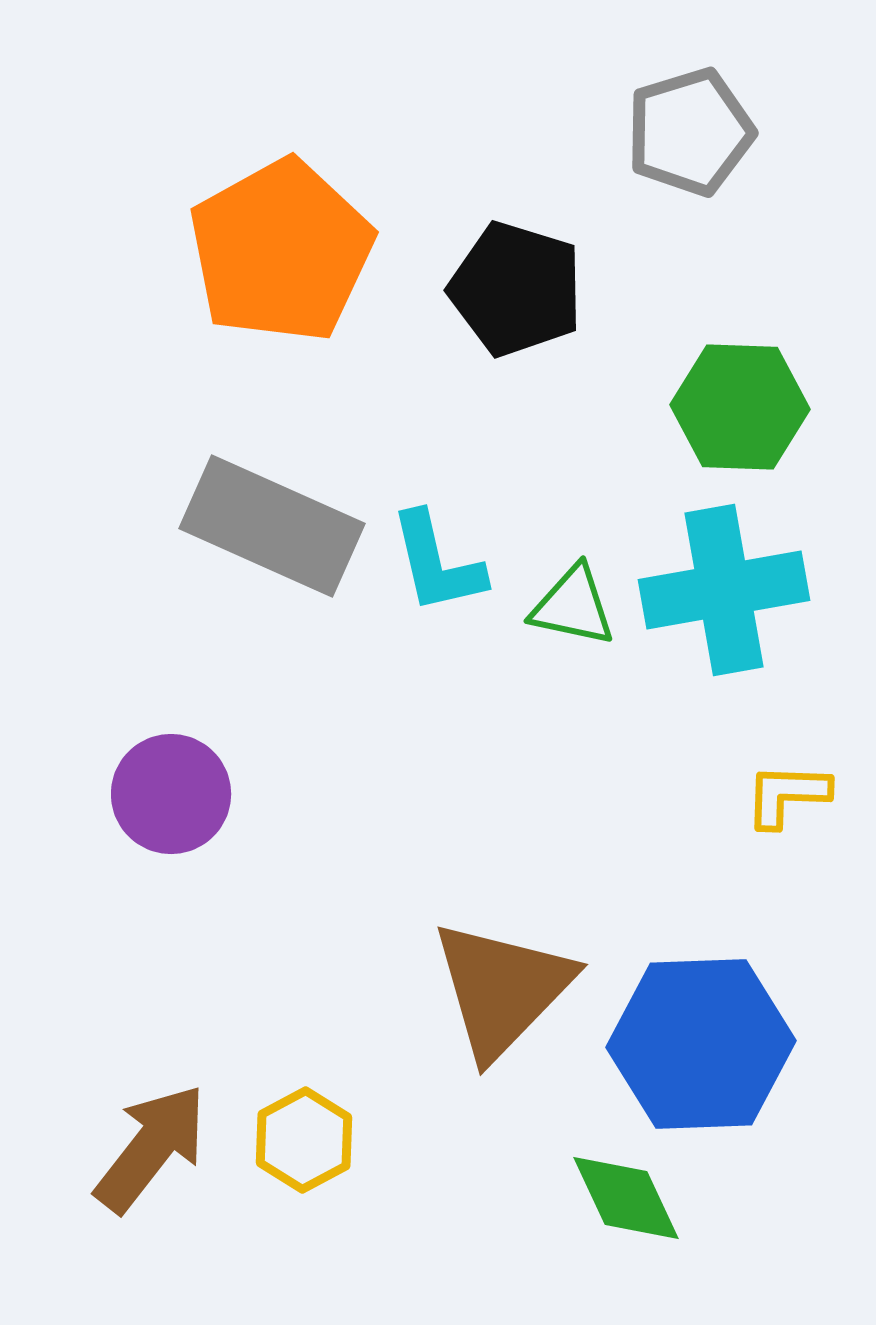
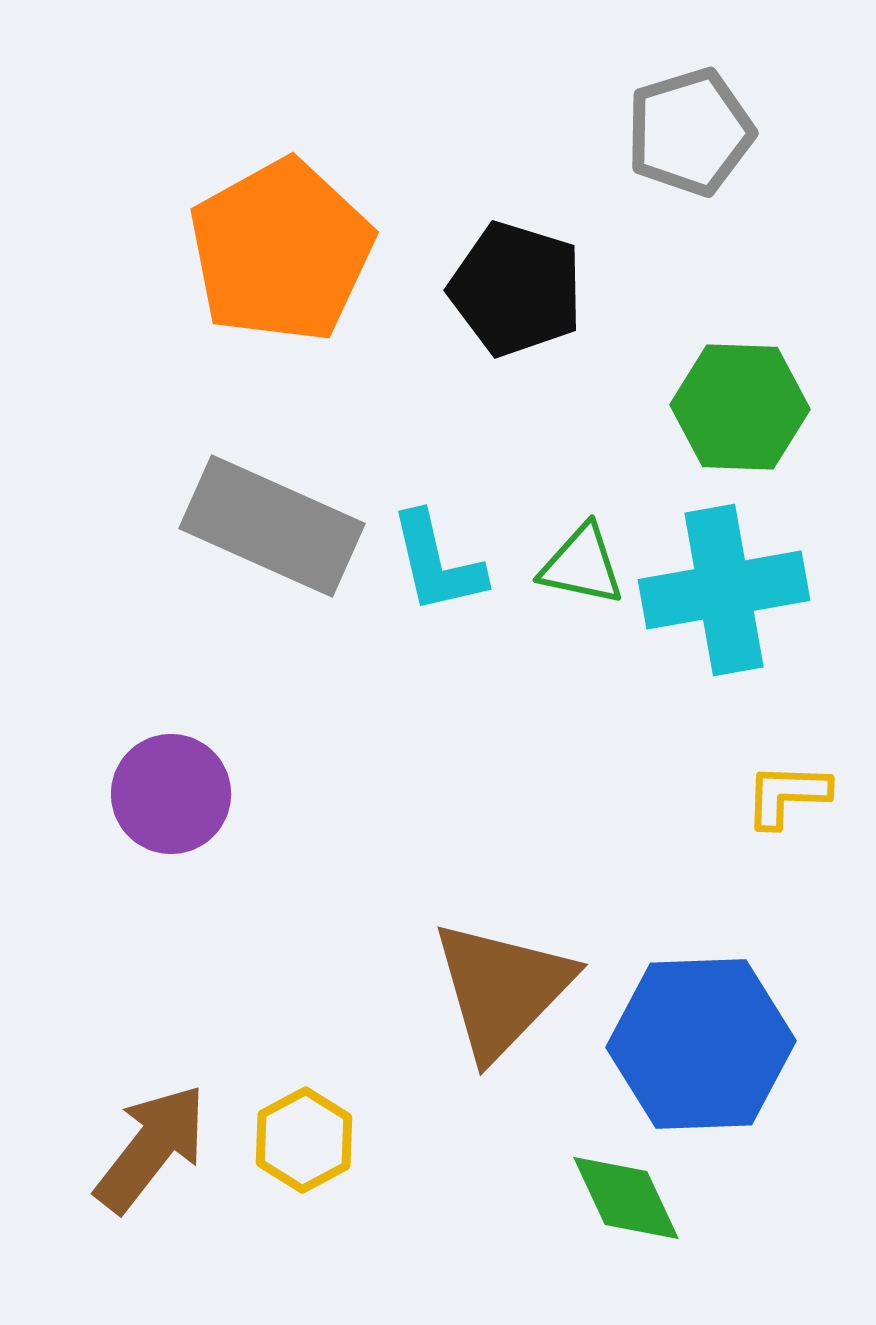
green triangle: moved 9 px right, 41 px up
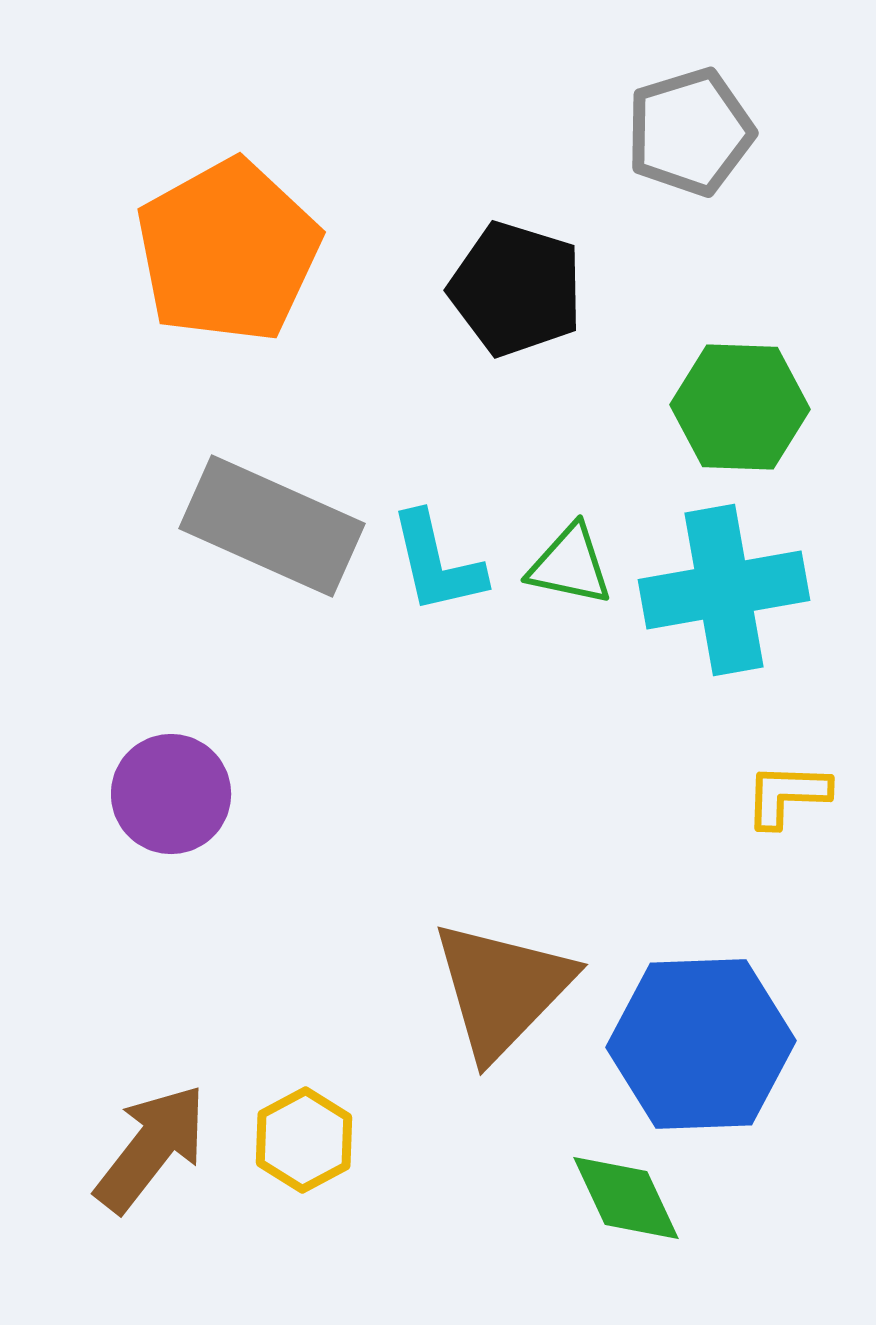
orange pentagon: moved 53 px left
green triangle: moved 12 px left
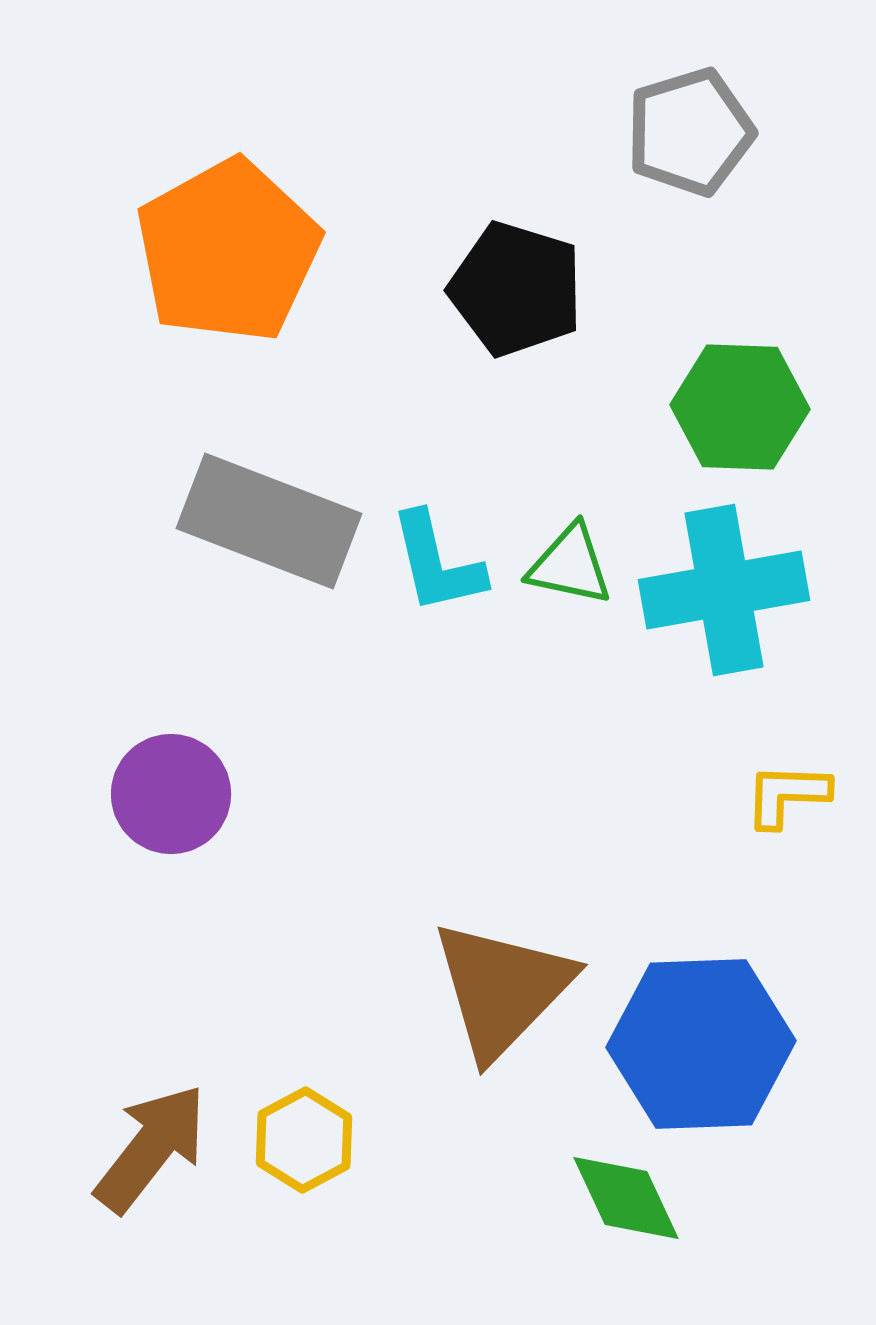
gray rectangle: moved 3 px left, 5 px up; rotated 3 degrees counterclockwise
